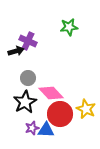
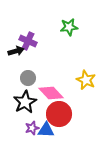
yellow star: moved 29 px up
red circle: moved 1 px left
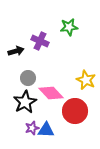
purple cross: moved 12 px right
red circle: moved 16 px right, 3 px up
